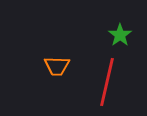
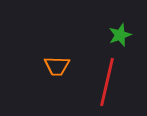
green star: rotated 15 degrees clockwise
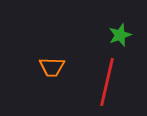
orange trapezoid: moved 5 px left, 1 px down
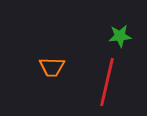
green star: moved 1 px down; rotated 15 degrees clockwise
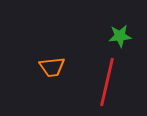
orange trapezoid: rotated 8 degrees counterclockwise
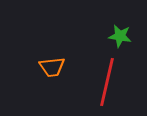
green star: rotated 15 degrees clockwise
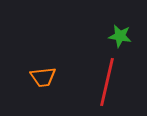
orange trapezoid: moved 9 px left, 10 px down
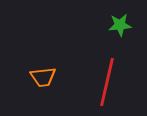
green star: moved 11 px up; rotated 15 degrees counterclockwise
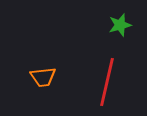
green star: rotated 10 degrees counterclockwise
